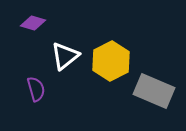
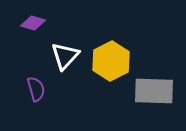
white triangle: rotated 8 degrees counterclockwise
gray rectangle: rotated 21 degrees counterclockwise
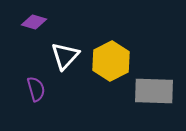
purple diamond: moved 1 px right, 1 px up
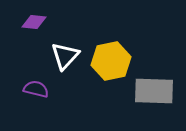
purple diamond: rotated 10 degrees counterclockwise
yellow hexagon: rotated 15 degrees clockwise
purple semicircle: rotated 60 degrees counterclockwise
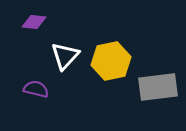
gray rectangle: moved 4 px right, 4 px up; rotated 9 degrees counterclockwise
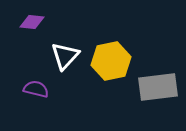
purple diamond: moved 2 px left
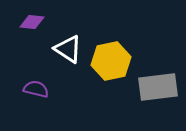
white triangle: moved 3 px right, 7 px up; rotated 40 degrees counterclockwise
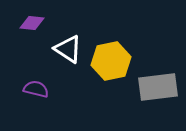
purple diamond: moved 1 px down
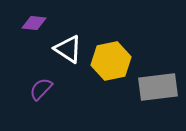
purple diamond: moved 2 px right
purple semicircle: moved 5 px right; rotated 60 degrees counterclockwise
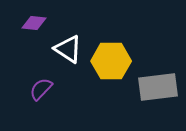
yellow hexagon: rotated 12 degrees clockwise
